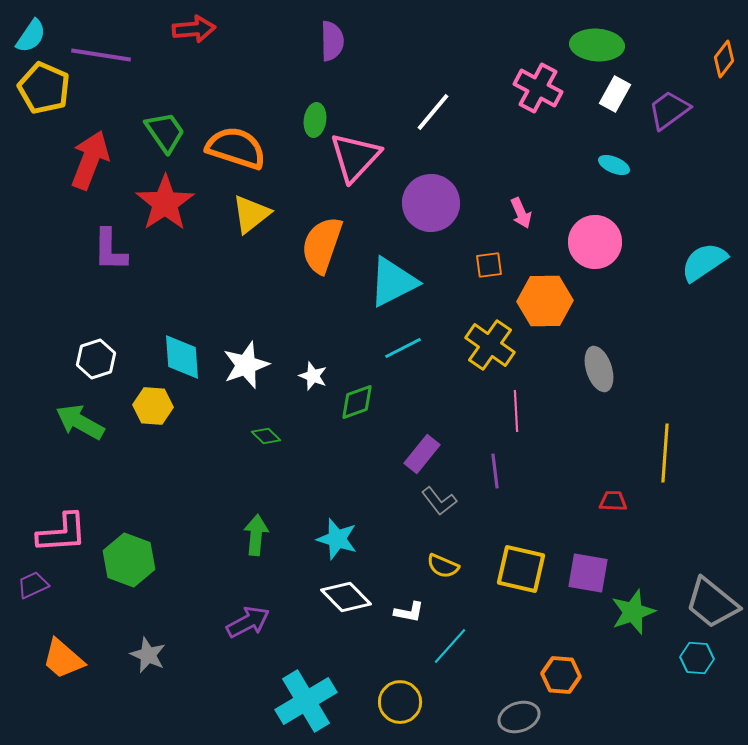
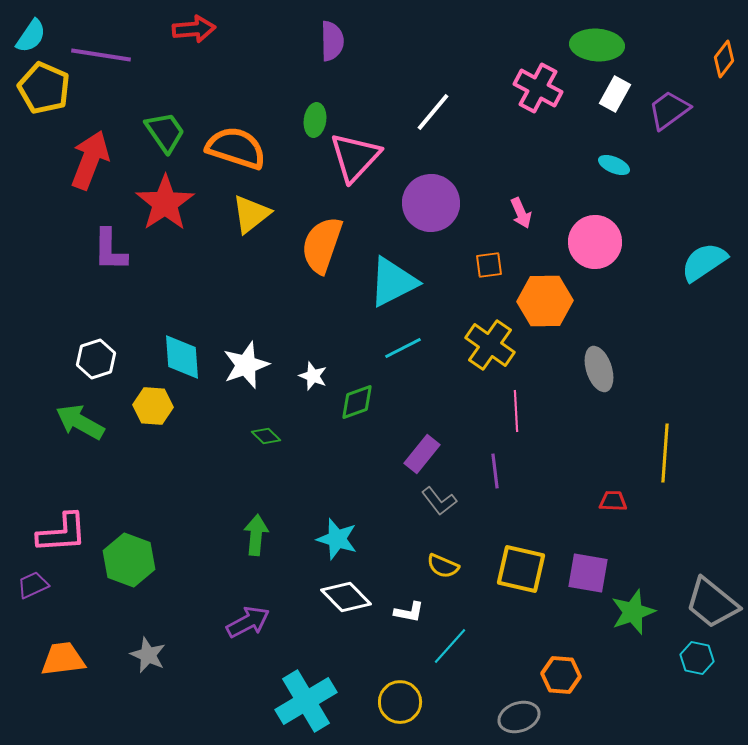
cyan hexagon at (697, 658): rotated 8 degrees clockwise
orange trapezoid at (63, 659): rotated 132 degrees clockwise
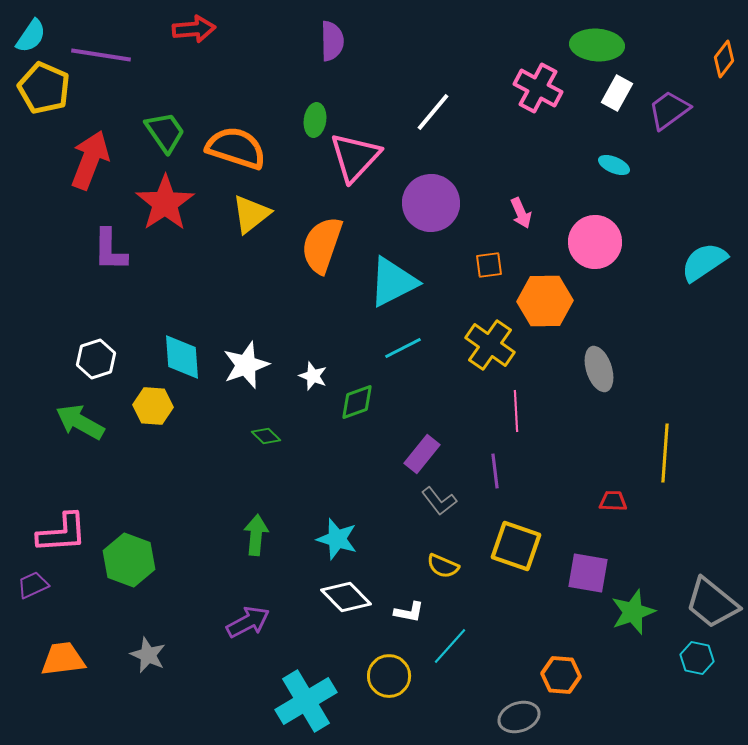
white rectangle at (615, 94): moved 2 px right, 1 px up
yellow square at (521, 569): moved 5 px left, 23 px up; rotated 6 degrees clockwise
yellow circle at (400, 702): moved 11 px left, 26 px up
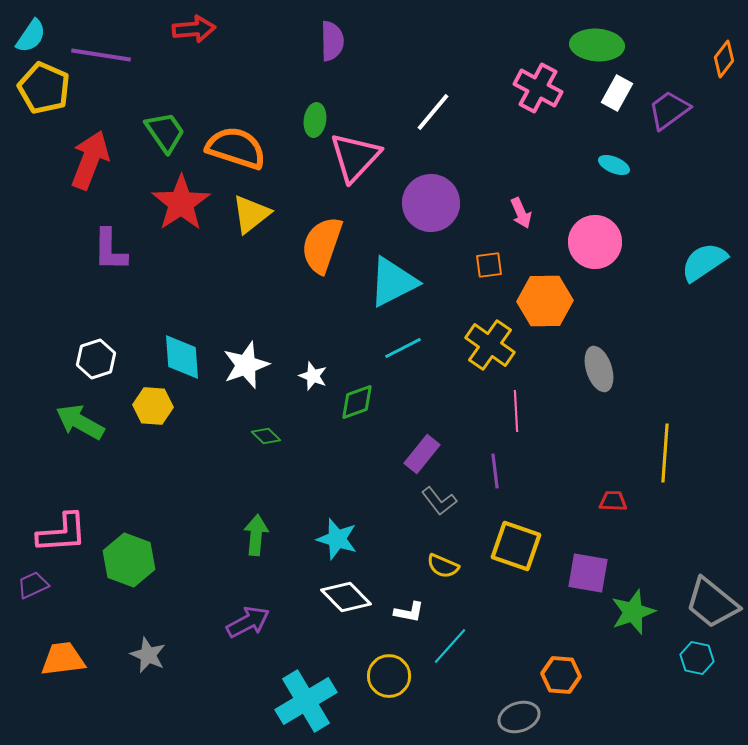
red star at (165, 203): moved 16 px right
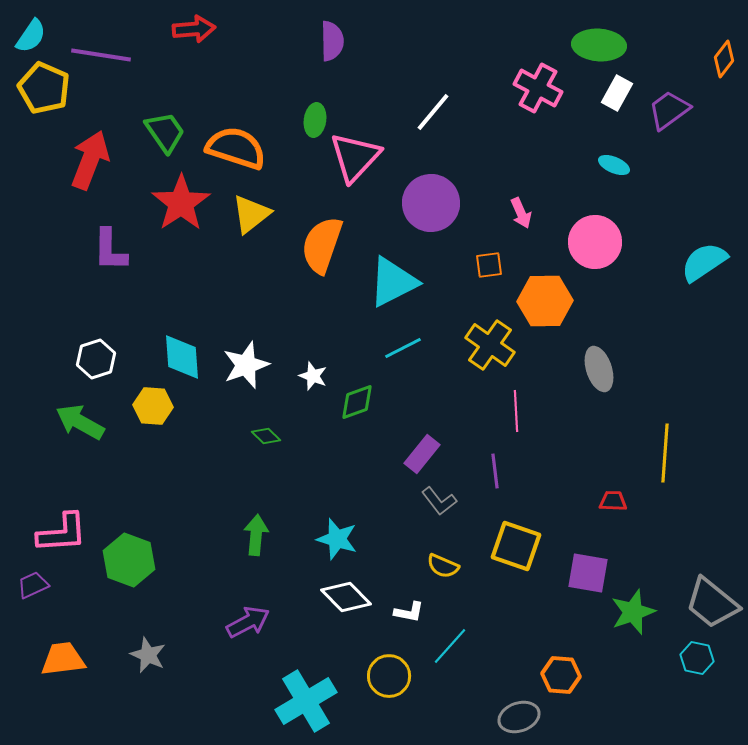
green ellipse at (597, 45): moved 2 px right
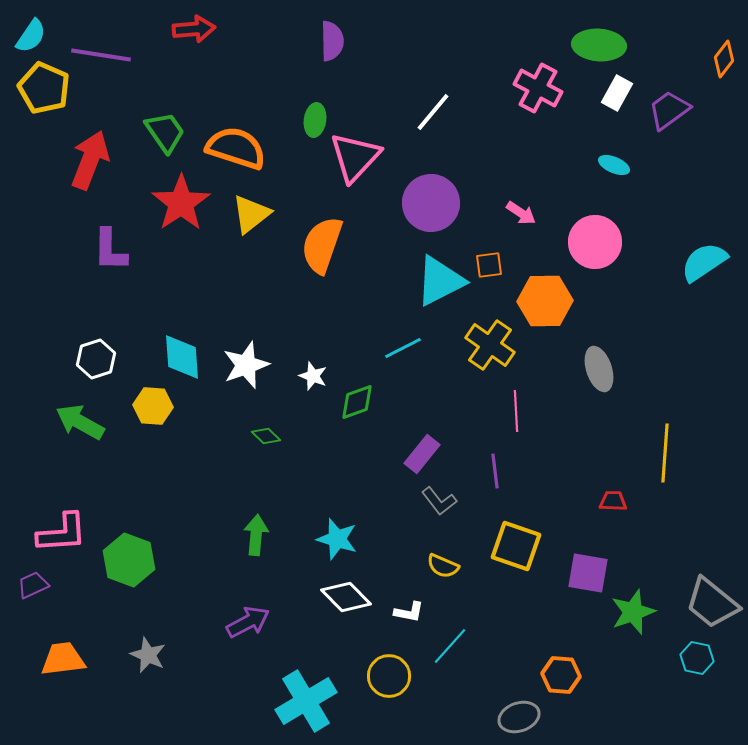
pink arrow at (521, 213): rotated 32 degrees counterclockwise
cyan triangle at (393, 282): moved 47 px right, 1 px up
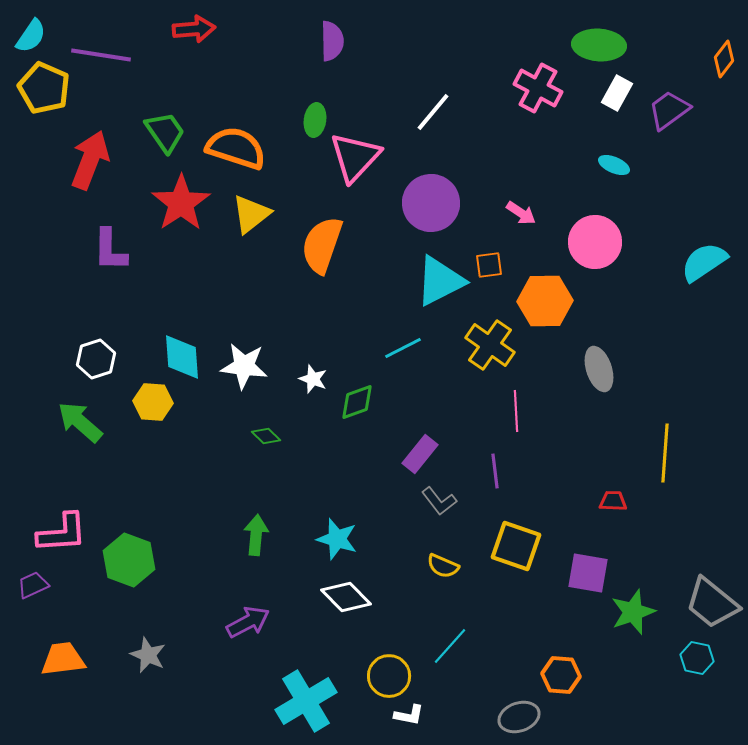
white star at (246, 365): moved 2 px left, 1 px down; rotated 27 degrees clockwise
white star at (313, 376): moved 3 px down
yellow hexagon at (153, 406): moved 4 px up
green arrow at (80, 422): rotated 12 degrees clockwise
purple rectangle at (422, 454): moved 2 px left
white L-shape at (409, 612): moved 103 px down
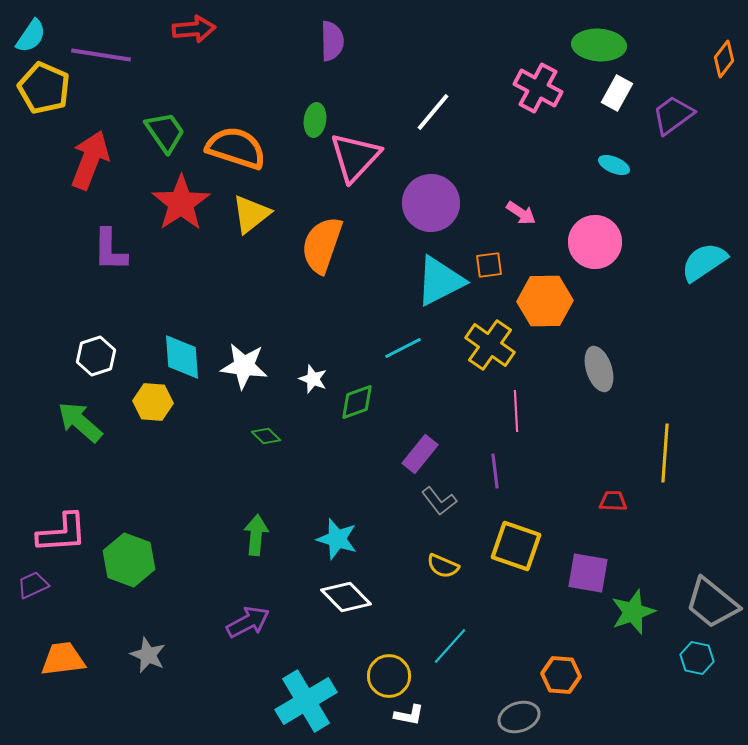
purple trapezoid at (669, 110): moved 4 px right, 5 px down
white hexagon at (96, 359): moved 3 px up
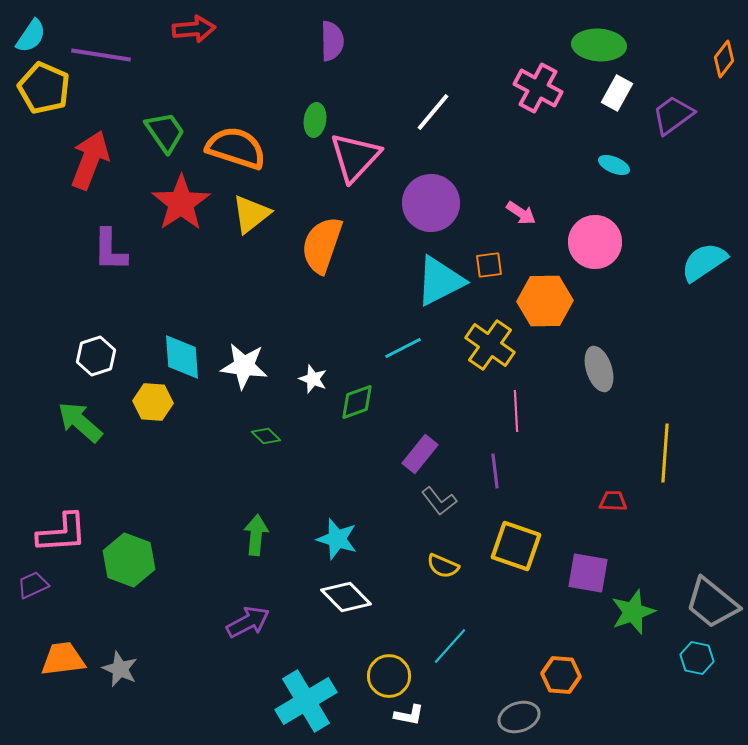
gray star at (148, 655): moved 28 px left, 14 px down
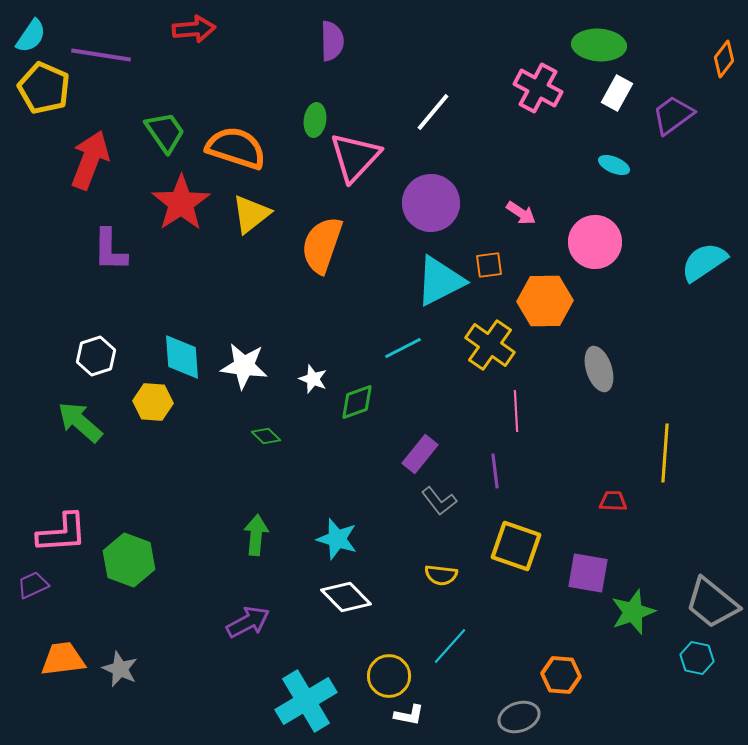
yellow semicircle at (443, 566): moved 2 px left, 9 px down; rotated 16 degrees counterclockwise
